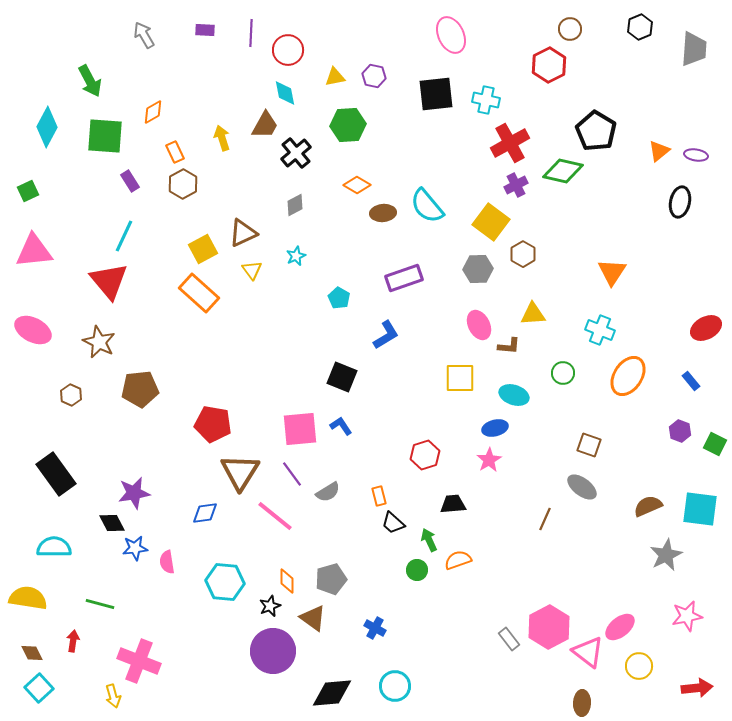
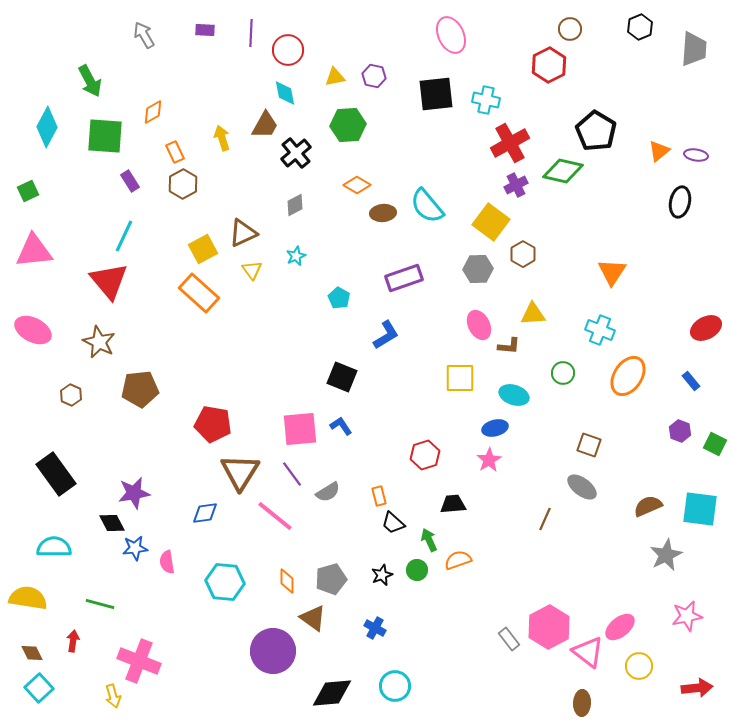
black star at (270, 606): moved 112 px right, 31 px up
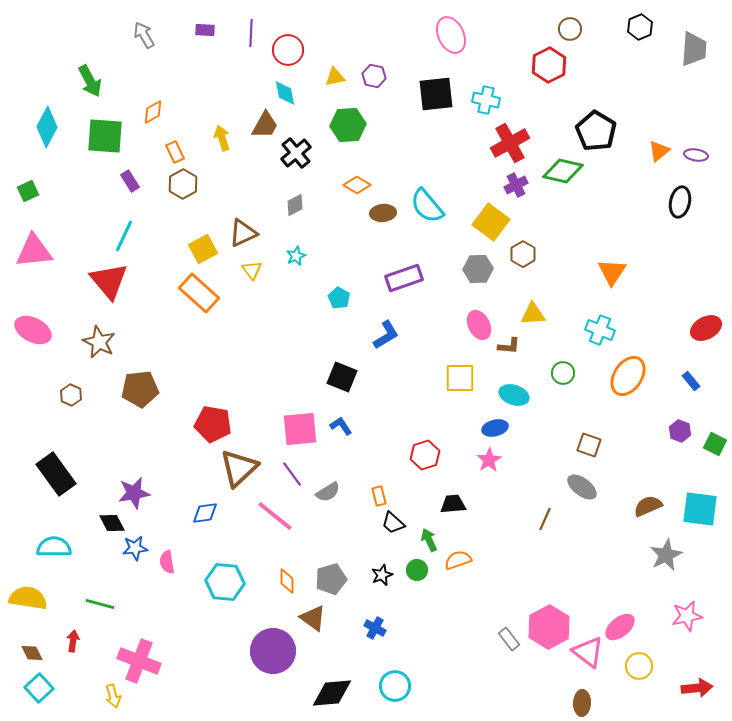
brown triangle at (240, 472): moved 1 px left, 4 px up; rotated 15 degrees clockwise
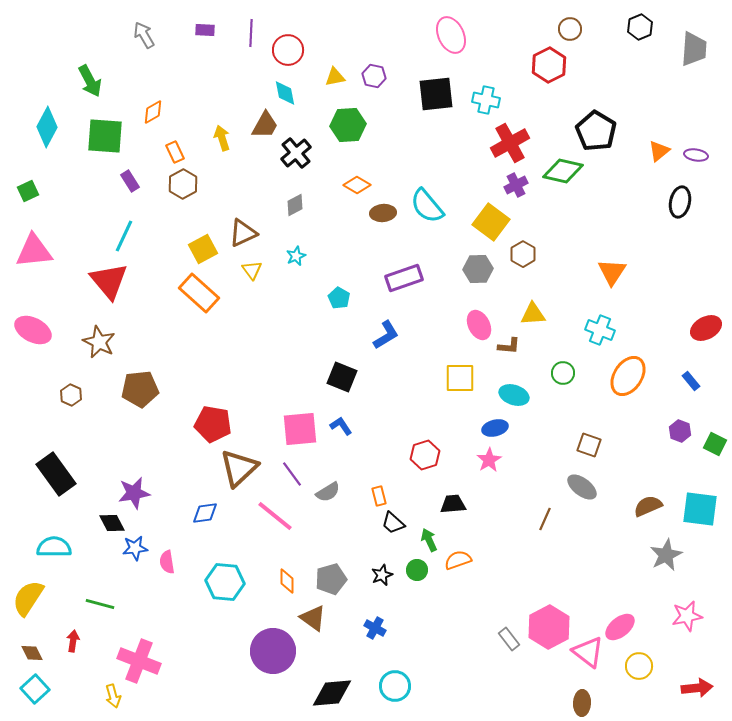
yellow semicircle at (28, 598): rotated 66 degrees counterclockwise
cyan square at (39, 688): moved 4 px left, 1 px down
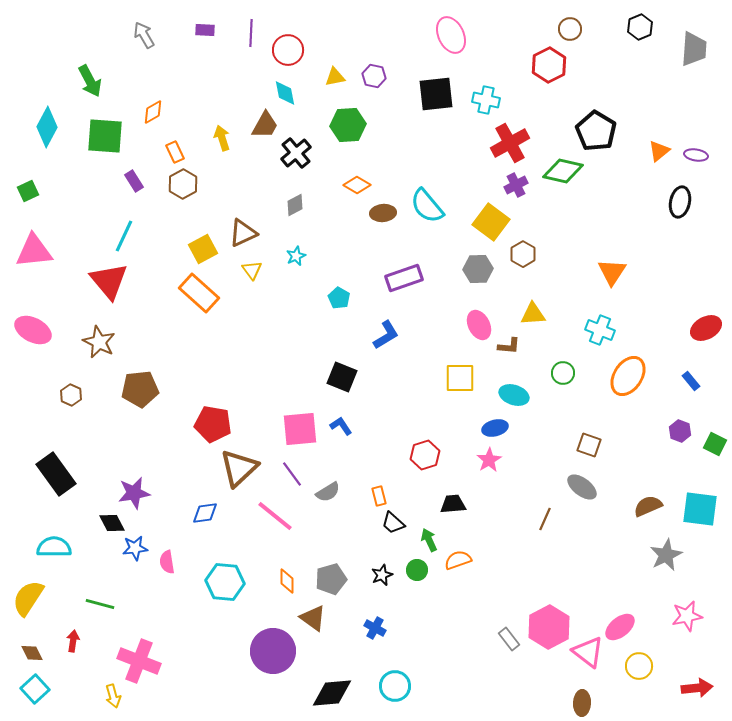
purple rectangle at (130, 181): moved 4 px right
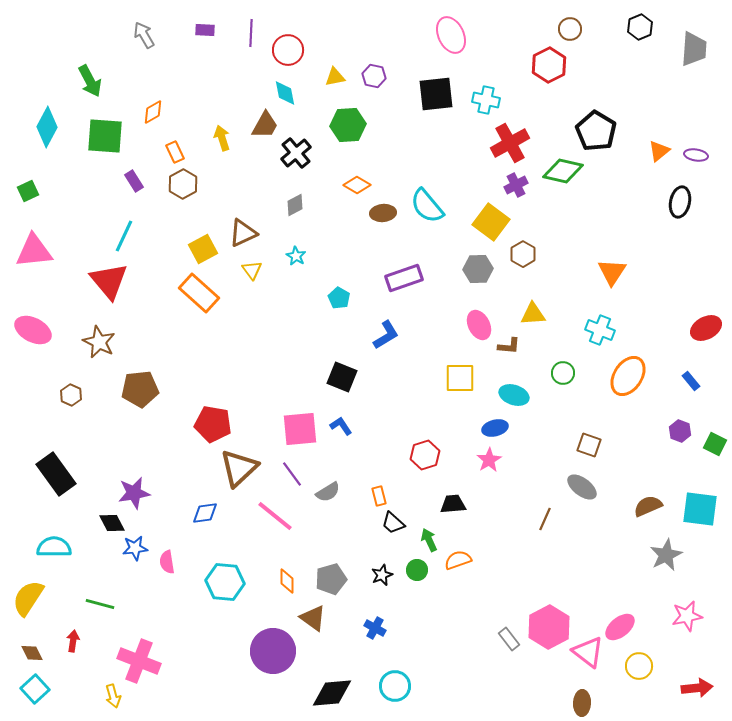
cyan star at (296, 256): rotated 18 degrees counterclockwise
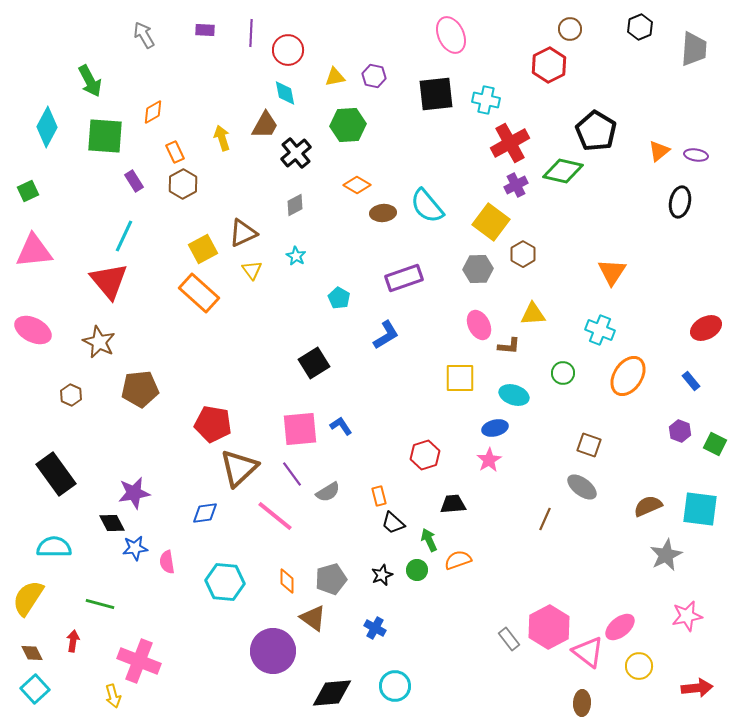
black square at (342, 377): moved 28 px left, 14 px up; rotated 36 degrees clockwise
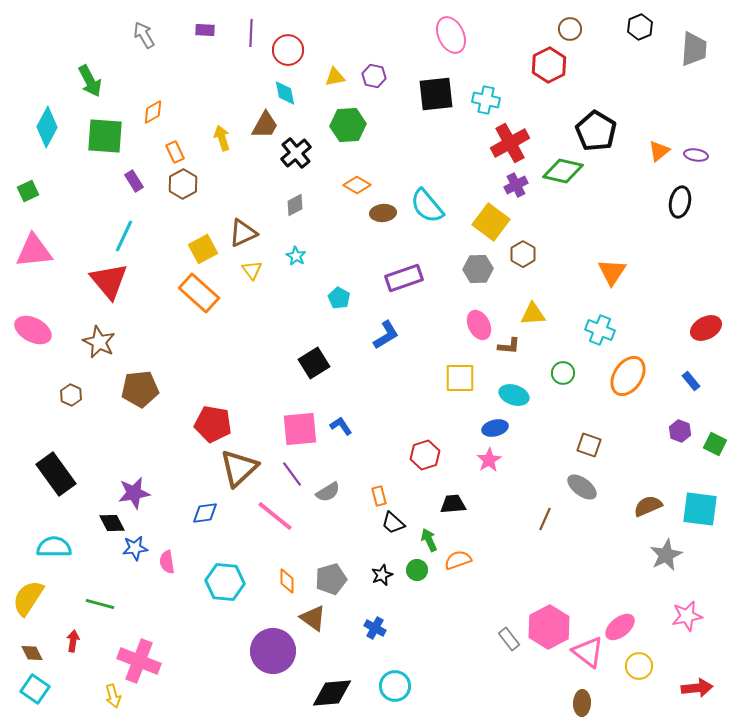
cyan square at (35, 689): rotated 12 degrees counterclockwise
